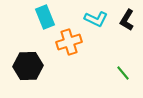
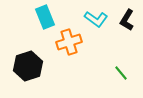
cyan L-shape: rotated 10 degrees clockwise
black hexagon: rotated 16 degrees counterclockwise
green line: moved 2 px left
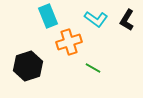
cyan rectangle: moved 3 px right, 1 px up
green line: moved 28 px left, 5 px up; rotated 21 degrees counterclockwise
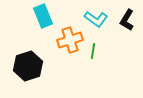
cyan rectangle: moved 5 px left
orange cross: moved 1 px right, 2 px up
green line: moved 17 px up; rotated 70 degrees clockwise
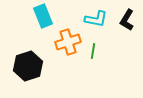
cyan L-shape: rotated 25 degrees counterclockwise
orange cross: moved 2 px left, 2 px down
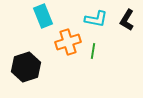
black hexagon: moved 2 px left, 1 px down
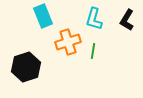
cyan L-shape: moved 2 px left; rotated 95 degrees clockwise
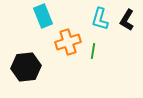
cyan L-shape: moved 6 px right
black hexagon: rotated 12 degrees clockwise
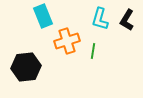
orange cross: moved 1 px left, 1 px up
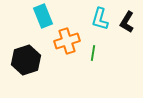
black L-shape: moved 2 px down
green line: moved 2 px down
black hexagon: moved 7 px up; rotated 12 degrees counterclockwise
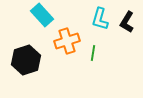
cyan rectangle: moved 1 px left, 1 px up; rotated 20 degrees counterclockwise
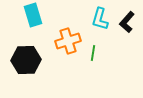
cyan rectangle: moved 9 px left; rotated 25 degrees clockwise
black L-shape: rotated 10 degrees clockwise
orange cross: moved 1 px right
black hexagon: rotated 16 degrees clockwise
